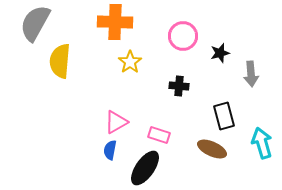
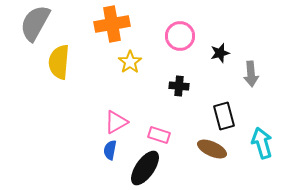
orange cross: moved 3 px left, 2 px down; rotated 12 degrees counterclockwise
pink circle: moved 3 px left
yellow semicircle: moved 1 px left, 1 px down
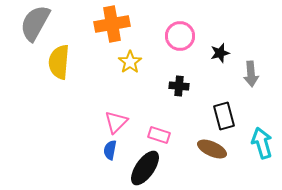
pink triangle: rotated 15 degrees counterclockwise
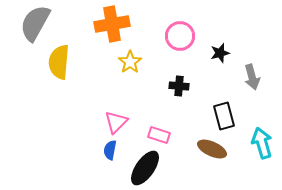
gray arrow: moved 1 px right, 3 px down; rotated 10 degrees counterclockwise
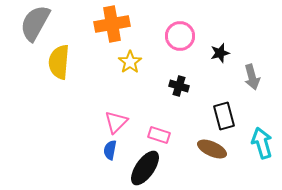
black cross: rotated 12 degrees clockwise
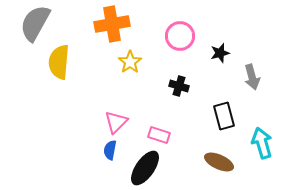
brown ellipse: moved 7 px right, 13 px down
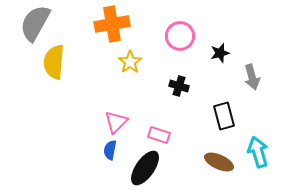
yellow semicircle: moved 5 px left
cyan arrow: moved 4 px left, 9 px down
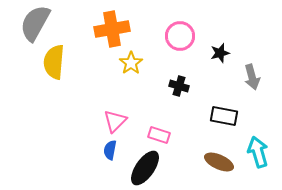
orange cross: moved 5 px down
yellow star: moved 1 px right, 1 px down
black rectangle: rotated 64 degrees counterclockwise
pink triangle: moved 1 px left, 1 px up
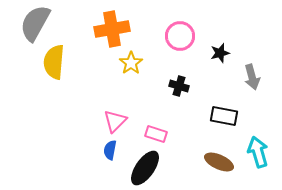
pink rectangle: moved 3 px left, 1 px up
